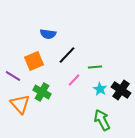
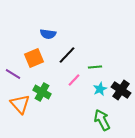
orange square: moved 3 px up
purple line: moved 2 px up
cyan star: rotated 16 degrees clockwise
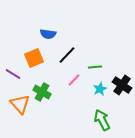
black cross: moved 1 px right, 5 px up
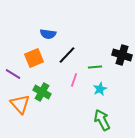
pink line: rotated 24 degrees counterclockwise
black cross: moved 30 px up; rotated 18 degrees counterclockwise
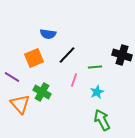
purple line: moved 1 px left, 3 px down
cyan star: moved 3 px left, 3 px down
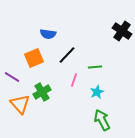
black cross: moved 24 px up; rotated 18 degrees clockwise
green cross: rotated 30 degrees clockwise
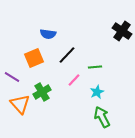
pink line: rotated 24 degrees clockwise
green arrow: moved 3 px up
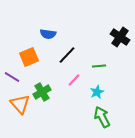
black cross: moved 2 px left, 6 px down
orange square: moved 5 px left, 1 px up
green line: moved 4 px right, 1 px up
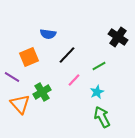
black cross: moved 2 px left
green line: rotated 24 degrees counterclockwise
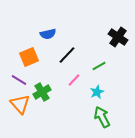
blue semicircle: rotated 21 degrees counterclockwise
purple line: moved 7 px right, 3 px down
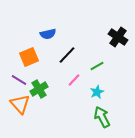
green line: moved 2 px left
green cross: moved 3 px left, 3 px up
